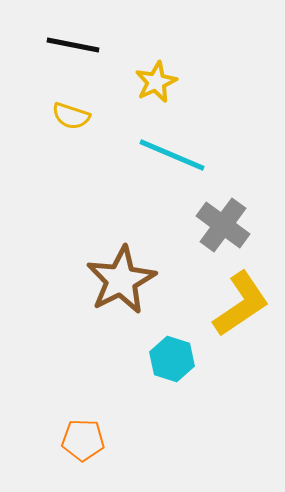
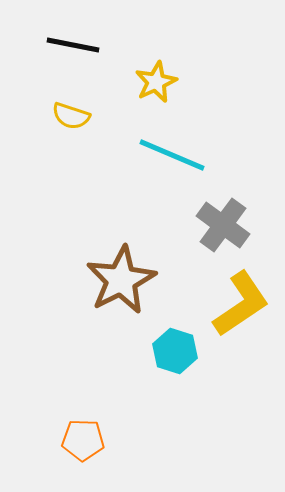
cyan hexagon: moved 3 px right, 8 px up
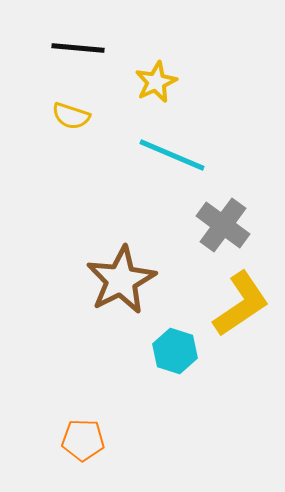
black line: moved 5 px right, 3 px down; rotated 6 degrees counterclockwise
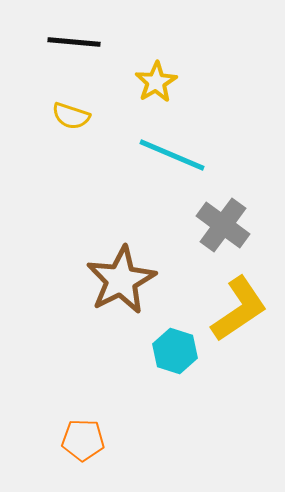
black line: moved 4 px left, 6 px up
yellow star: rotated 6 degrees counterclockwise
yellow L-shape: moved 2 px left, 5 px down
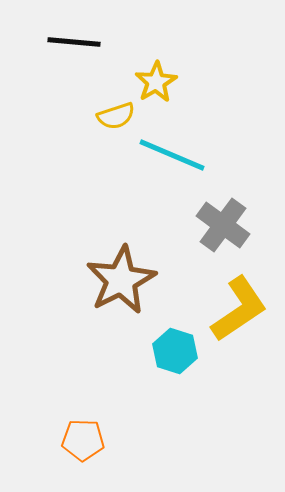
yellow semicircle: moved 45 px right; rotated 36 degrees counterclockwise
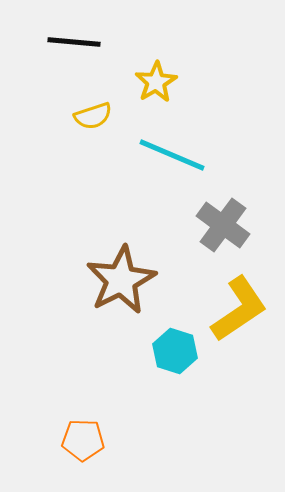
yellow semicircle: moved 23 px left
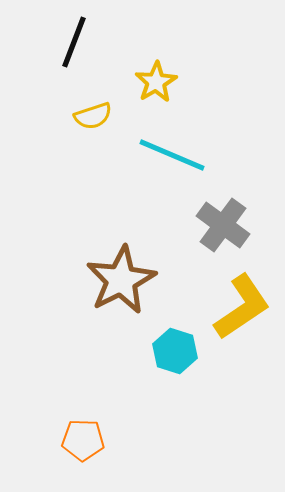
black line: rotated 74 degrees counterclockwise
yellow L-shape: moved 3 px right, 2 px up
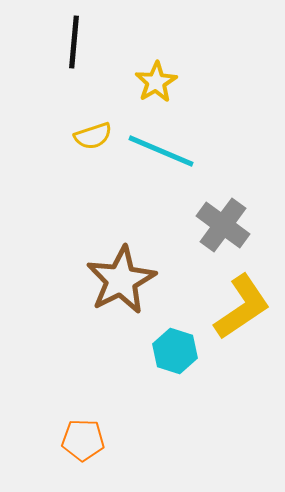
black line: rotated 16 degrees counterclockwise
yellow semicircle: moved 20 px down
cyan line: moved 11 px left, 4 px up
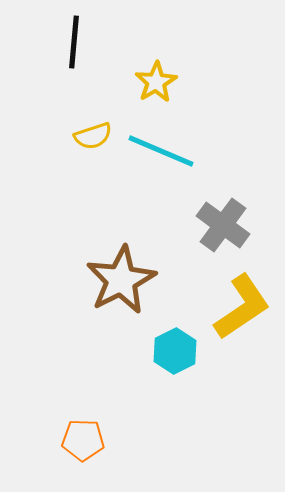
cyan hexagon: rotated 15 degrees clockwise
